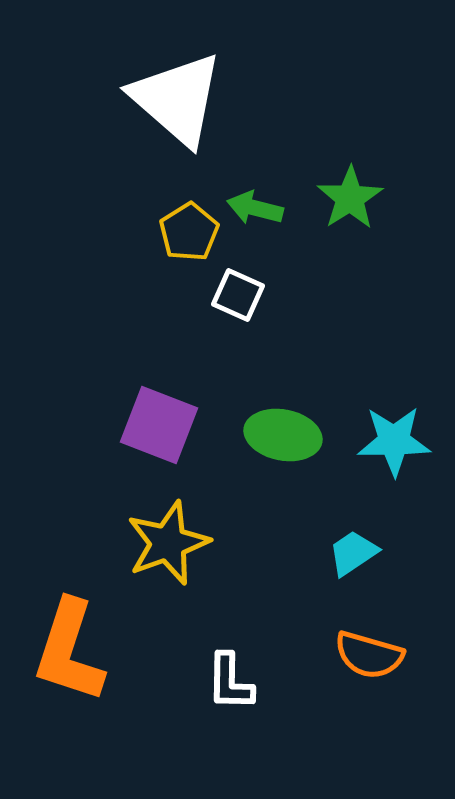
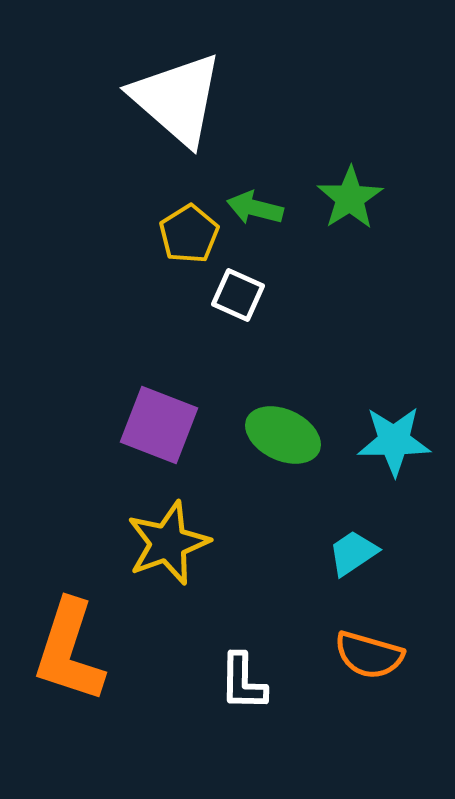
yellow pentagon: moved 2 px down
green ellipse: rotated 14 degrees clockwise
white L-shape: moved 13 px right
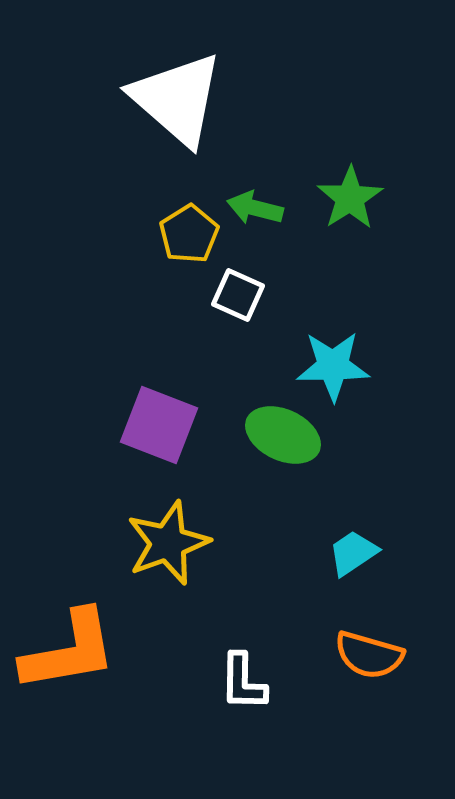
cyan star: moved 61 px left, 75 px up
orange L-shape: rotated 118 degrees counterclockwise
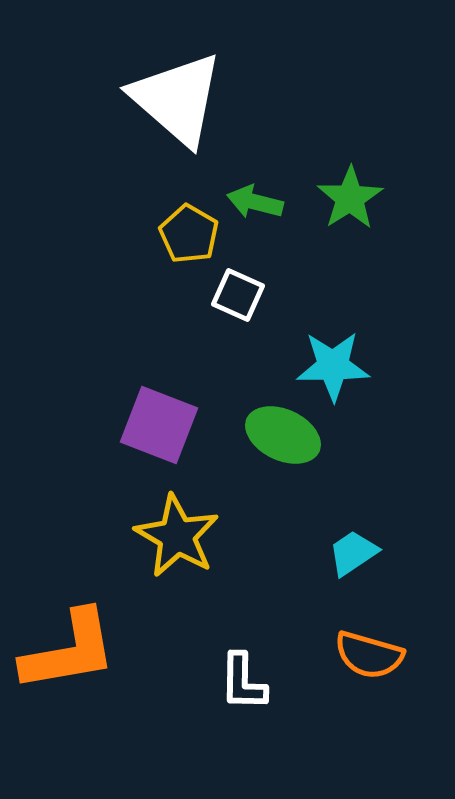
green arrow: moved 6 px up
yellow pentagon: rotated 10 degrees counterclockwise
yellow star: moved 9 px right, 7 px up; rotated 22 degrees counterclockwise
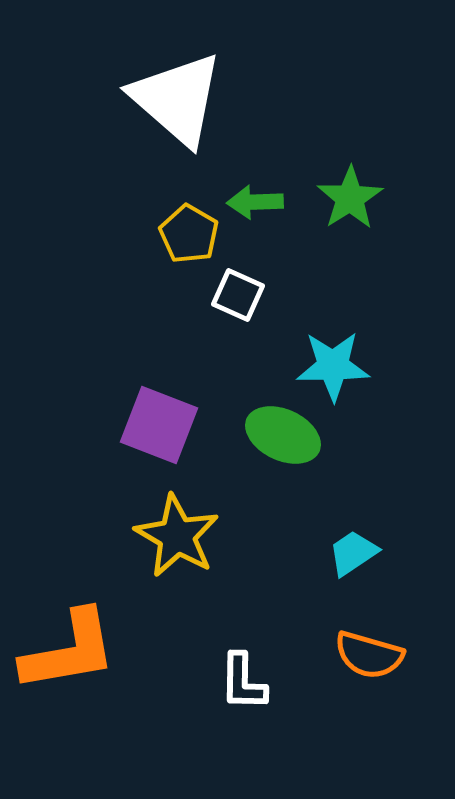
green arrow: rotated 16 degrees counterclockwise
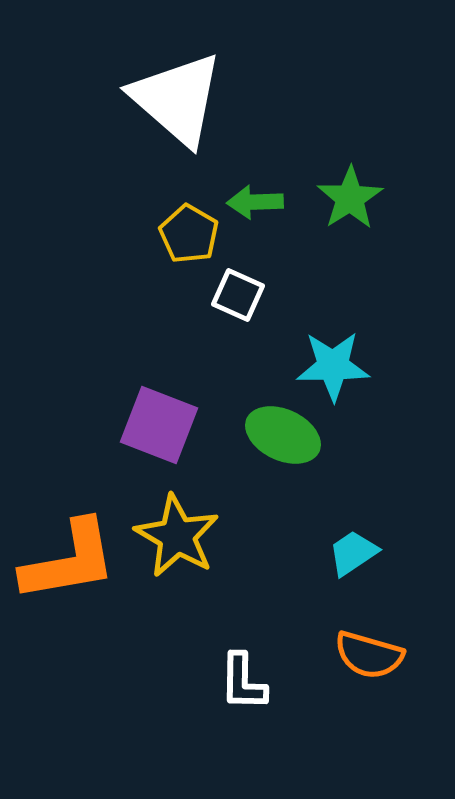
orange L-shape: moved 90 px up
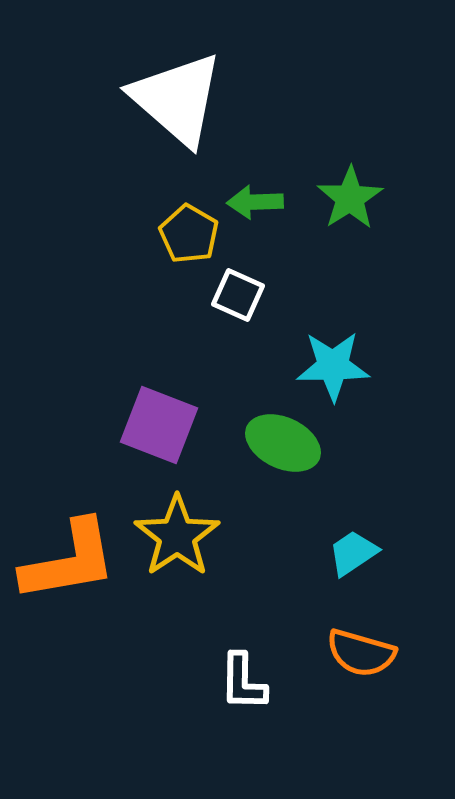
green ellipse: moved 8 px down
yellow star: rotated 8 degrees clockwise
orange semicircle: moved 8 px left, 2 px up
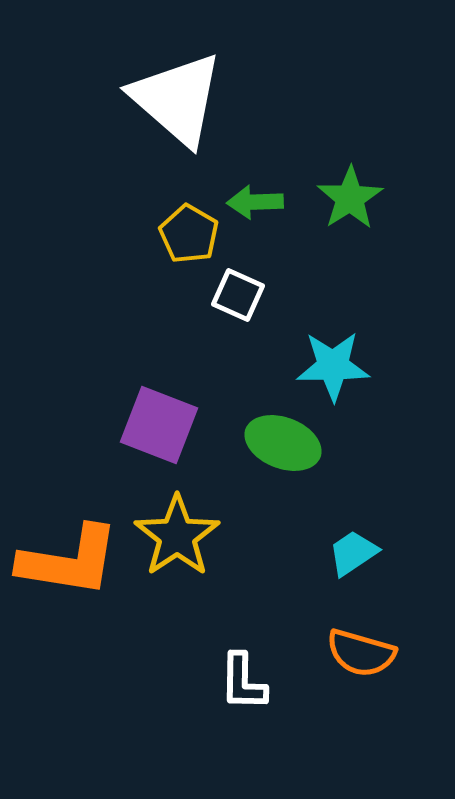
green ellipse: rotated 4 degrees counterclockwise
orange L-shape: rotated 19 degrees clockwise
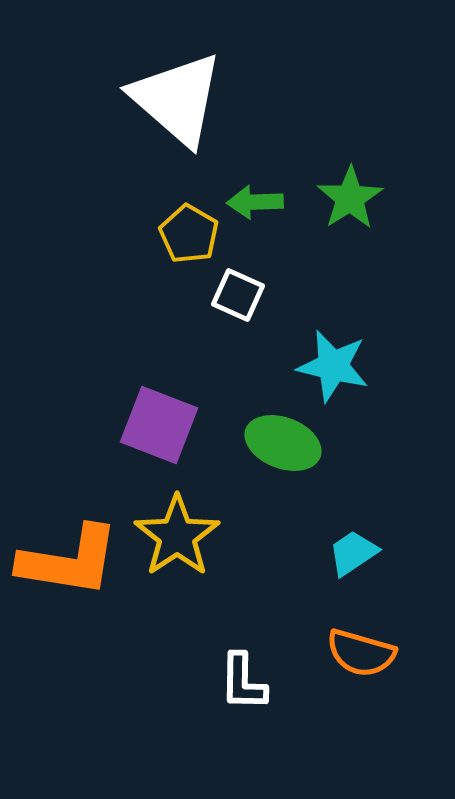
cyan star: rotated 14 degrees clockwise
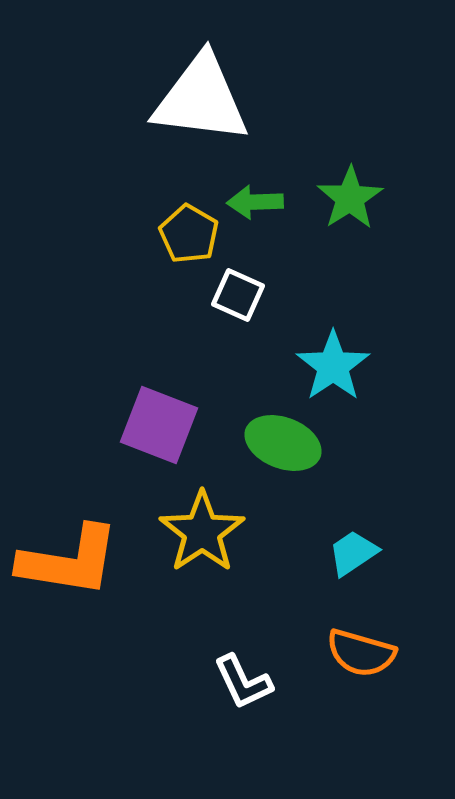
white triangle: moved 24 px right; rotated 34 degrees counterclockwise
cyan star: rotated 24 degrees clockwise
yellow star: moved 25 px right, 4 px up
white L-shape: rotated 26 degrees counterclockwise
